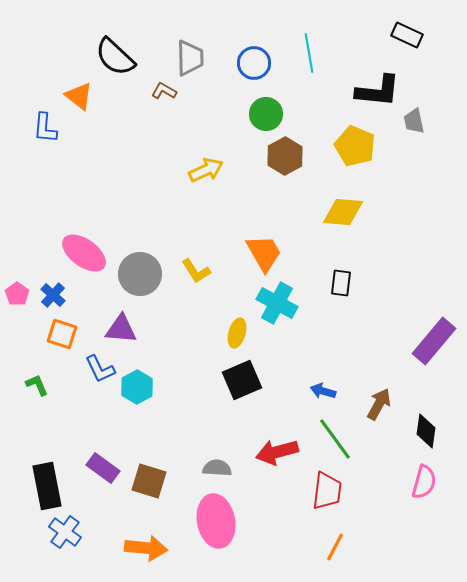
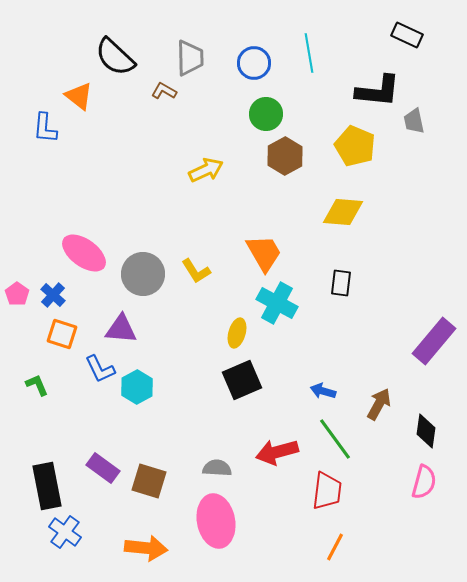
gray circle at (140, 274): moved 3 px right
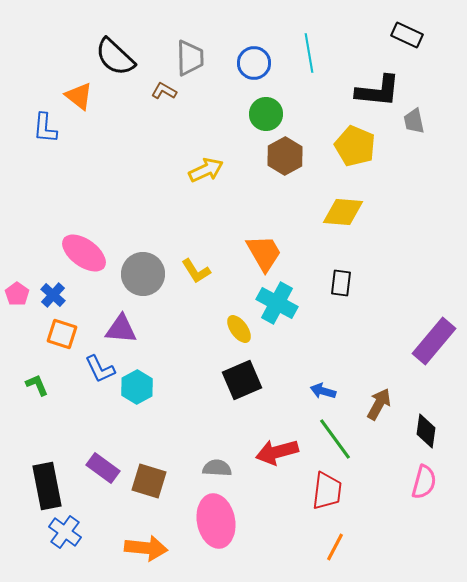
yellow ellipse at (237, 333): moved 2 px right, 4 px up; rotated 52 degrees counterclockwise
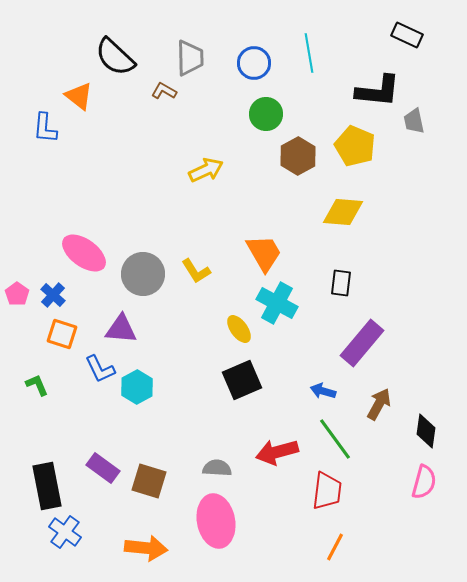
brown hexagon at (285, 156): moved 13 px right
purple rectangle at (434, 341): moved 72 px left, 2 px down
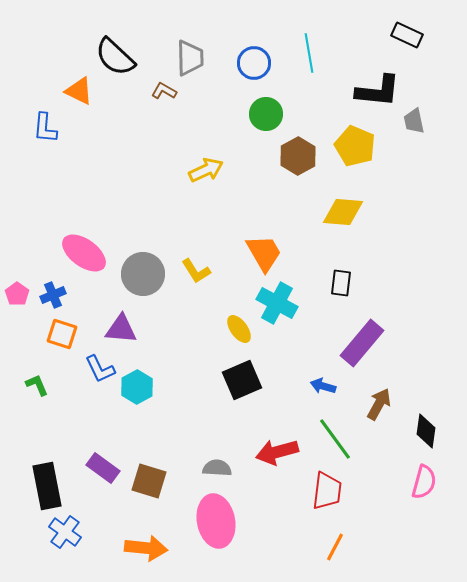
orange triangle at (79, 96): moved 5 px up; rotated 12 degrees counterclockwise
blue cross at (53, 295): rotated 25 degrees clockwise
blue arrow at (323, 391): moved 5 px up
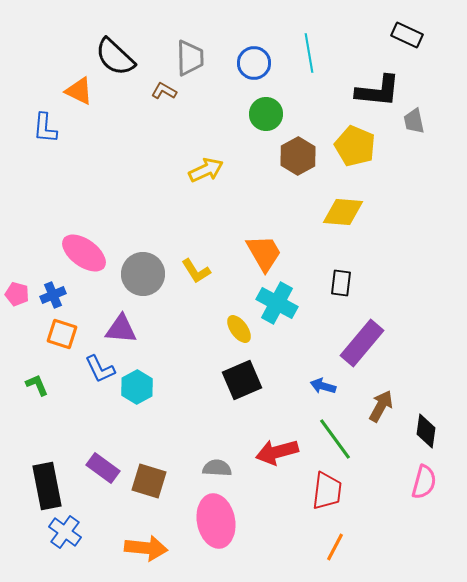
pink pentagon at (17, 294): rotated 20 degrees counterclockwise
brown arrow at (379, 404): moved 2 px right, 2 px down
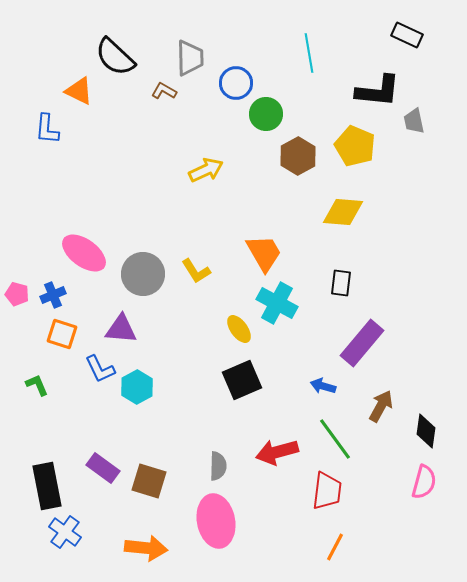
blue circle at (254, 63): moved 18 px left, 20 px down
blue L-shape at (45, 128): moved 2 px right, 1 px down
gray semicircle at (217, 468): moved 1 px right, 2 px up; rotated 88 degrees clockwise
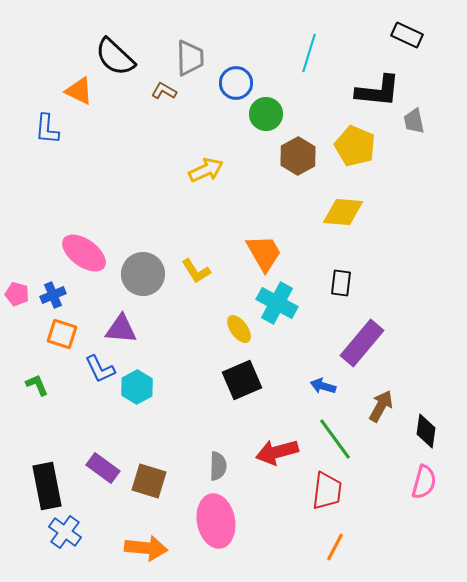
cyan line at (309, 53): rotated 27 degrees clockwise
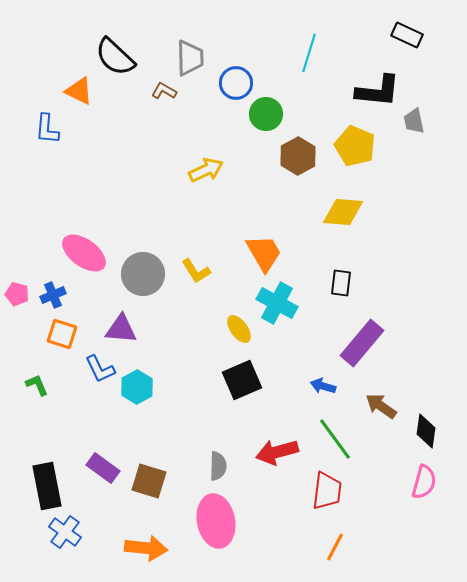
brown arrow at (381, 406): rotated 84 degrees counterclockwise
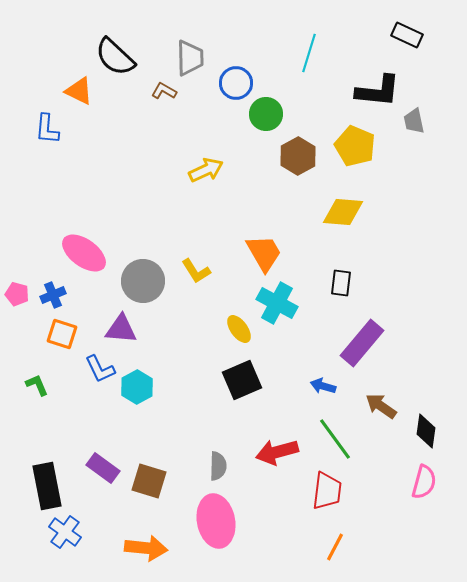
gray circle at (143, 274): moved 7 px down
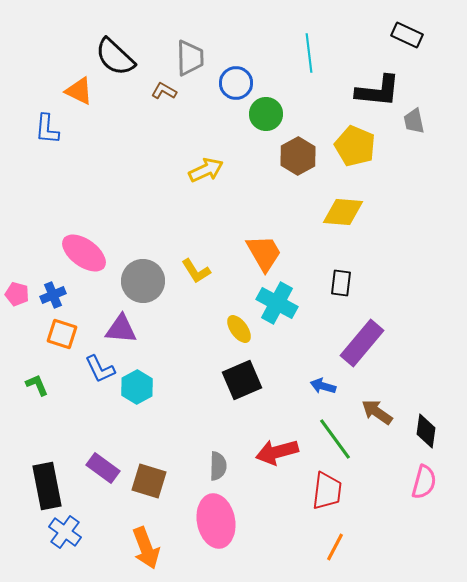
cyan line at (309, 53): rotated 24 degrees counterclockwise
brown arrow at (381, 406): moved 4 px left, 6 px down
orange arrow at (146, 548): rotated 63 degrees clockwise
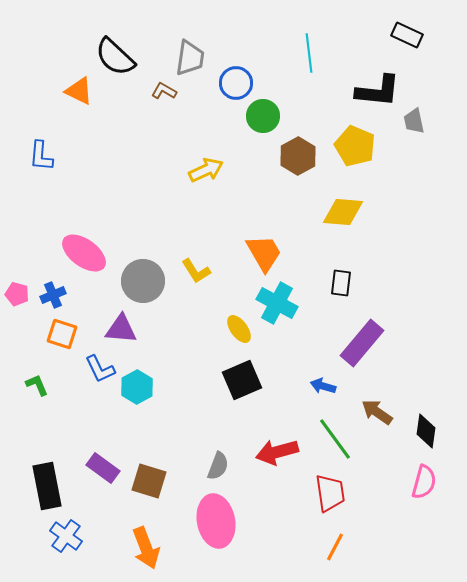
gray trapezoid at (190, 58): rotated 9 degrees clockwise
green circle at (266, 114): moved 3 px left, 2 px down
blue L-shape at (47, 129): moved 6 px left, 27 px down
gray semicircle at (218, 466): rotated 20 degrees clockwise
red trapezoid at (327, 491): moved 3 px right, 2 px down; rotated 15 degrees counterclockwise
blue cross at (65, 532): moved 1 px right, 4 px down
